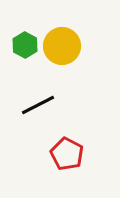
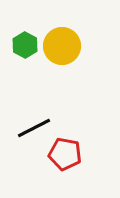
black line: moved 4 px left, 23 px down
red pentagon: moved 2 px left; rotated 16 degrees counterclockwise
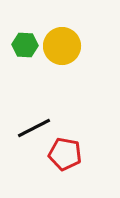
green hexagon: rotated 25 degrees counterclockwise
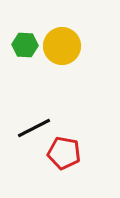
red pentagon: moved 1 px left, 1 px up
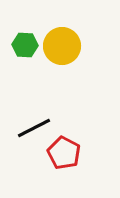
red pentagon: rotated 16 degrees clockwise
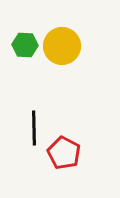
black line: rotated 64 degrees counterclockwise
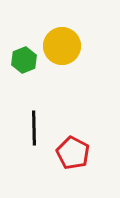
green hexagon: moved 1 px left, 15 px down; rotated 25 degrees counterclockwise
red pentagon: moved 9 px right
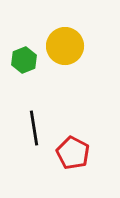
yellow circle: moved 3 px right
black line: rotated 8 degrees counterclockwise
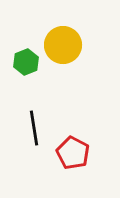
yellow circle: moved 2 px left, 1 px up
green hexagon: moved 2 px right, 2 px down
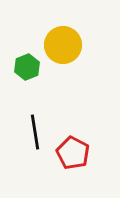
green hexagon: moved 1 px right, 5 px down
black line: moved 1 px right, 4 px down
